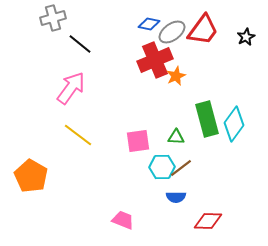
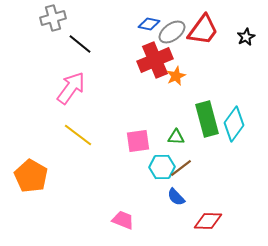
blue semicircle: rotated 48 degrees clockwise
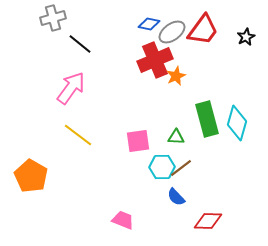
cyan diamond: moved 3 px right, 1 px up; rotated 20 degrees counterclockwise
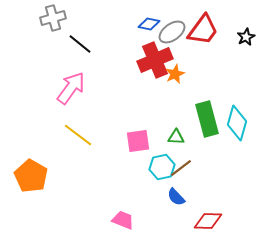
orange star: moved 1 px left, 2 px up
cyan hexagon: rotated 10 degrees counterclockwise
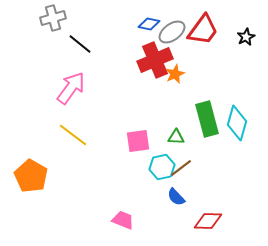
yellow line: moved 5 px left
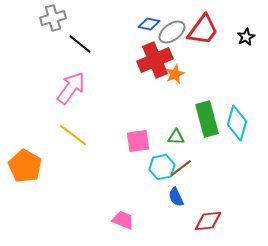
orange pentagon: moved 6 px left, 10 px up
blue semicircle: rotated 18 degrees clockwise
red diamond: rotated 8 degrees counterclockwise
